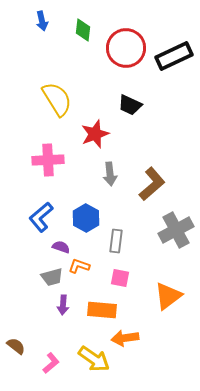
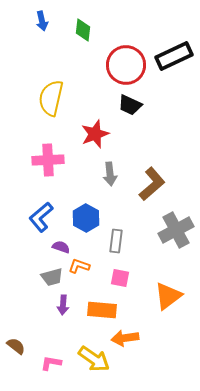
red circle: moved 17 px down
yellow semicircle: moved 6 px left, 1 px up; rotated 135 degrees counterclockwise
pink L-shape: rotated 130 degrees counterclockwise
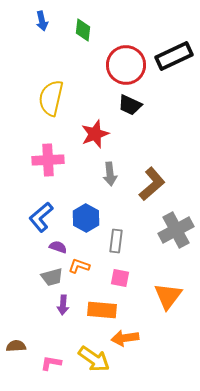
purple semicircle: moved 3 px left
orange triangle: rotated 16 degrees counterclockwise
brown semicircle: rotated 42 degrees counterclockwise
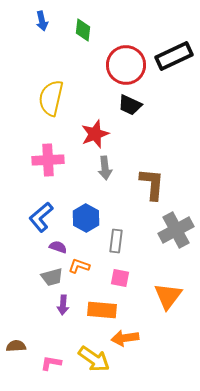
gray arrow: moved 5 px left, 6 px up
brown L-shape: rotated 44 degrees counterclockwise
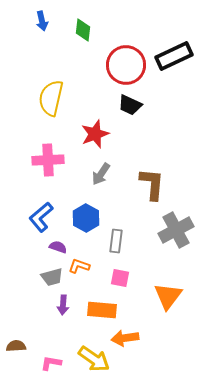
gray arrow: moved 4 px left, 6 px down; rotated 40 degrees clockwise
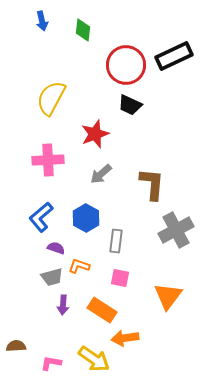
yellow semicircle: rotated 15 degrees clockwise
gray arrow: rotated 15 degrees clockwise
purple semicircle: moved 2 px left, 1 px down
orange rectangle: rotated 28 degrees clockwise
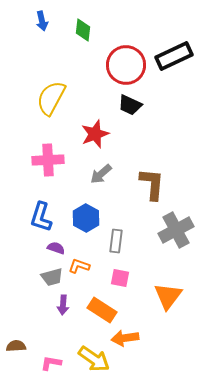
blue L-shape: rotated 32 degrees counterclockwise
